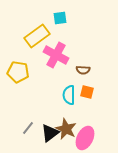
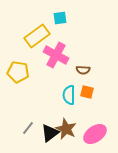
pink ellipse: moved 10 px right, 4 px up; rotated 30 degrees clockwise
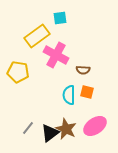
pink ellipse: moved 8 px up
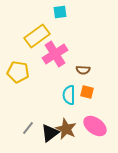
cyan square: moved 6 px up
pink cross: moved 1 px left, 1 px up; rotated 30 degrees clockwise
pink ellipse: rotated 70 degrees clockwise
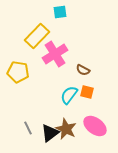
yellow rectangle: rotated 10 degrees counterclockwise
brown semicircle: rotated 24 degrees clockwise
cyan semicircle: rotated 36 degrees clockwise
gray line: rotated 64 degrees counterclockwise
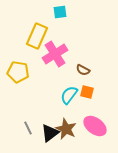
yellow rectangle: rotated 20 degrees counterclockwise
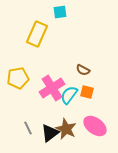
yellow rectangle: moved 2 px up
pink cross: moved 3 px left, 34 px down
yellow pentagon: moved 6 px down; rotated 20 degrees counterclockwise
